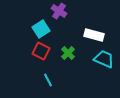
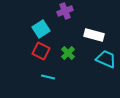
purple cross: moved 6 px right; rotated 35 degrees clockwise
cyan trapezoid: moved 2 px right
cyan line: moved 3 px up; rotated 48 degrees counterclockwise
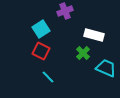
green cross: moved 15 px right
cyan trapezoid: moved 9 px down
cyan line: rotated 32 degrees clockwise
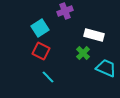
cyan square: moved 1 px left, 1 px up
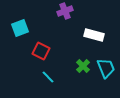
cyan square: moved 20 px left; rotated 12 degrees clockwise
green cross: moved 13 px down
cyan trapezoid: rotated 45 degrees clockwise
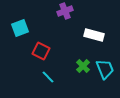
cyan trapezoid: moved 1 px left, 1 px down
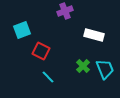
cyan square: moved 2 px right, 2 px down
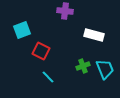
purple cross: rotated 28 degrees clockwise
green cross: rotated 24 degrees clockwise
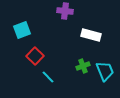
white rectangle: moved 3 px left
red square: moved 6 px left, 5 px down; rotated 18 degrees clockwise
cyan trapezoid: moved 2 px down
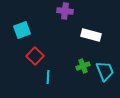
cyan line: rotated 48 degrees clockwise
